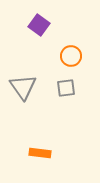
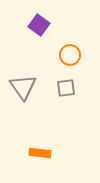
orange circle: moved 1 px left, 1 px up
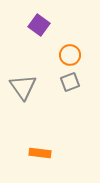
gray square: moved 4 px right, 6 px up; rotated 12 degrees counterclockwise
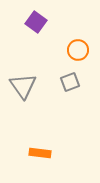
purple square: moved 3 px left, 3 px up
orange circle: moved 8 px right, 5 px up
gray triangle: moved 1 px up
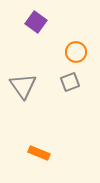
orange circle: moved 2 px left, 2 px down
orange rectangle: moved 1 px left; rotated 15 degrees clockwise
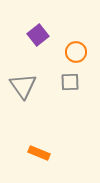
purple square: moved 2 px right, 13 px down; rotated 15 degrees clockwise
gray square: rotated 18 degrees clockwise
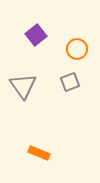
purple square: moved 2 px left
orange circle: moved 1 px right, 3 px up
gray square: rotated 18 degrees counterclockwise
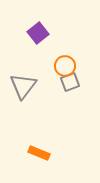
purple square: moved 2 px right, 2 px up
orange circle: moved 12 px left, 17 px down
gray triangle: rotated 12 degrees clockwise
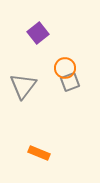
orange circle: moved 2 px down
